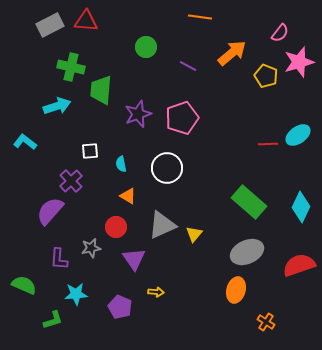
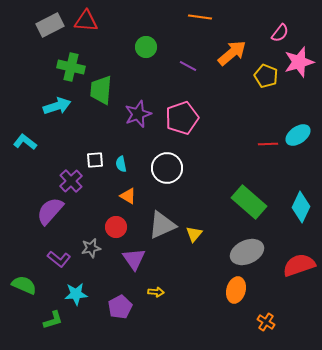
white square: moved 5 px right, 9 px down
purple L-shape: rotated 55 degrees counterclockwise
purple pentagon: rotated 20 degrees clockwise
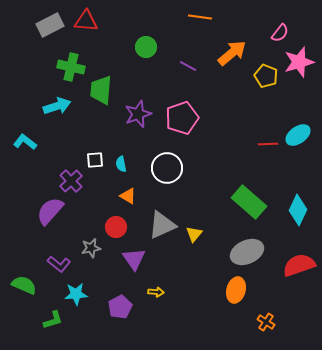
cyan diamond: moved 3 px left, 3 px down
purple L-shape: moved 5 px down
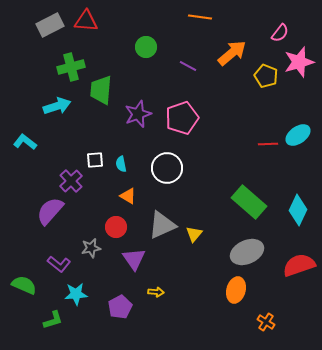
green cross: rotated 28 degrees counterclockwise
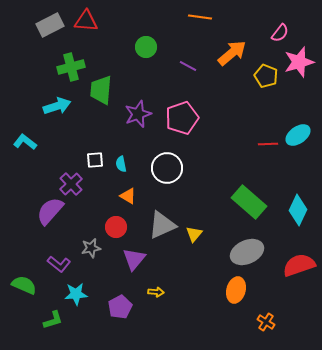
purple cross: moved 3 px down
purple triangle: rotated 15 degrees clockwise
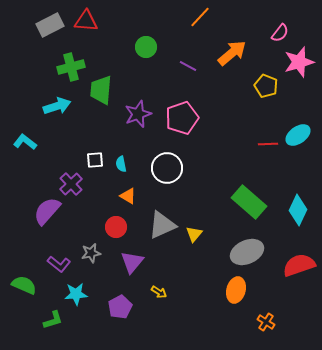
orange line: rotated 55 degrees counterclockwise
yellow pentagon: moved 10 px down
purple semicircle: moved 3 px left
gray star: moved 5 px down
purple triangle: moved 2 px left, 3 px down
yellow arrow: moved 3 px right; rotated 28 degrees clockwise
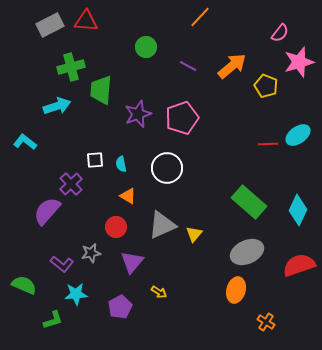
orange arrow: moved 13 px down
purple L-shape: moved 3 px right
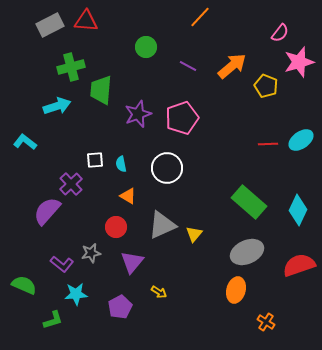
cyan ellipse: moved 3 px right, 5 px down
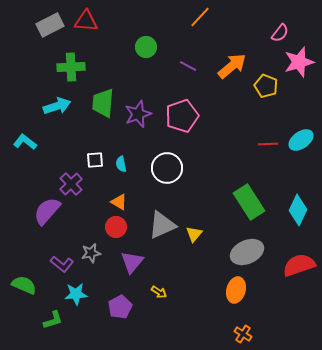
green cross: rotated 12 degrees clockwise
green trapezoid: moved 2 px right, 13 px down
pink pentagon: moved 2 px up
orange triangle: moved 9 px left, 6 px down
green rectangle: rotated 16 degrees clockwise
orange cross: moved 23 px left, 12 px down
